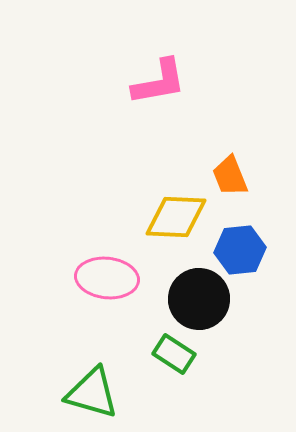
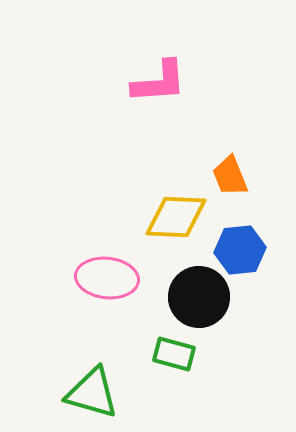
pink L-shape: rotated 6 degrees clockwise
black circle: moved 2 px up
green rectangle: rotated 18 degrees counterclockwise
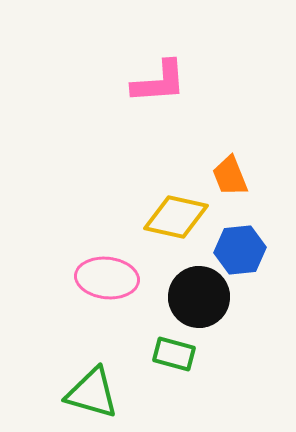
yellow diamond: rotated 10 degrees clockwise
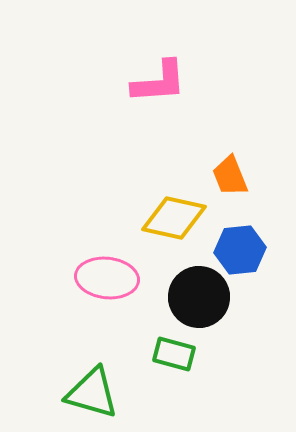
yellow diamond: moved 2 px left, 1 px down
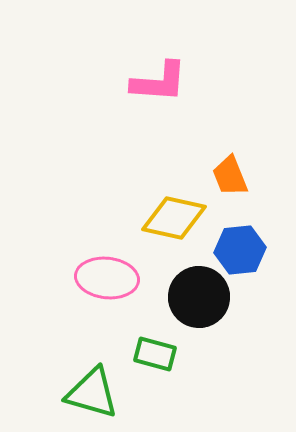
pink L-shape: rotated 8 degrees clockwise
green rectangle: moved 19 px left
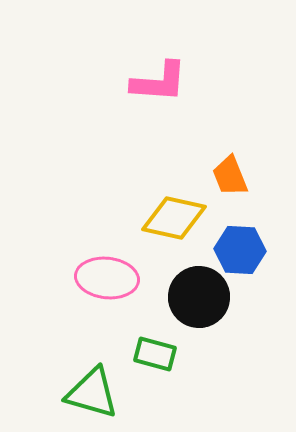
blue hexagon: rotated 9 degrees clockwise
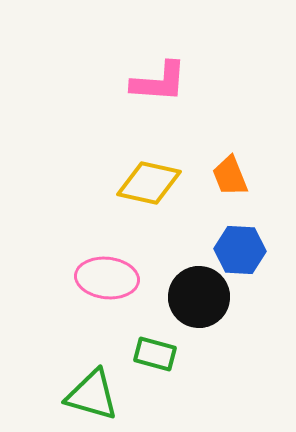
yellow diamond: moved 25 px left, 35 px up
green triangle: moved 2 px down
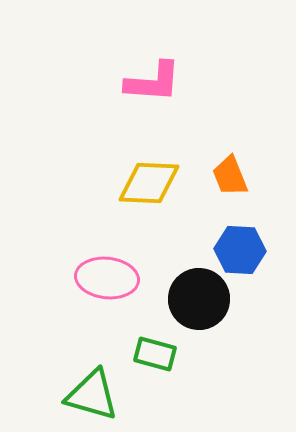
pink L-shape: moved 6 px left
yellow diamond: rotated 10 degrees counterclockwise
black circle: moved 2 px down
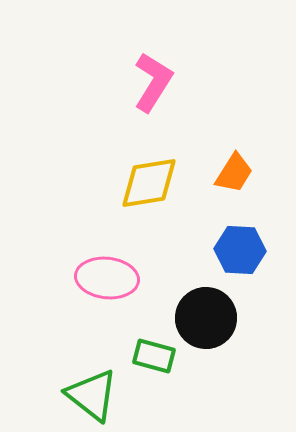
pink L-shape: rotated 62 degrees counterclockwise
orange trapezoid: moved 4 px right, 3 px up; rotated 126 degrees counterclockwise
yellow diamond: rotated 12 degrees counterclockwise
black circle: moved 7 px right, 19 px down
green rectangle: moved 1 px left, 2 px down
green triangle: rotated 22 degrees clockwise
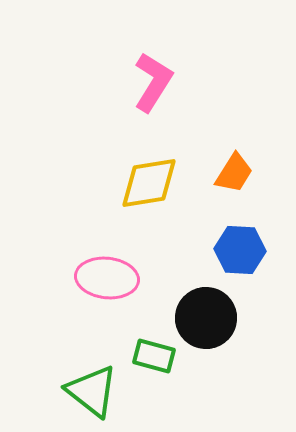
green triangle: moved 4 px up
